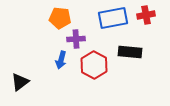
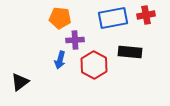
purple cross: moved 1 px left, 1 px down
blue arrow: moved 1 px left
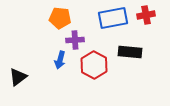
black triangle: moved 2 px left, 5 px up
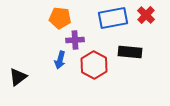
red cross: rotated 36 degrees counterclockwise
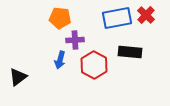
blue rectangle: moved 4 px right
